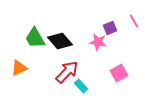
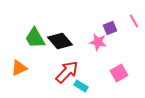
cyan rectangle: rotated 16 degrees counterclockwise
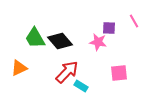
purple square: moved 1 px left; rotated 24 degrees clockwise
pink square: rotated 24 degrees clockwise
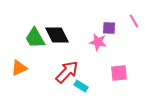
black diamond: moved 3 px left, 6 px up; rotated 15 degrees clockwise
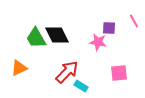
green trapezoid: moved 1 px right
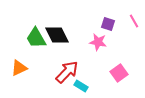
purple square: moved 1 px left, 4 px up; rotated 16 degrees clockwise
pink square: rotated 30 degrees counterclockwise
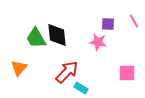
purple square: rotated 16 degrees counterclockwise
black diamond: rotated 20 degrees clockwise
orange triangle: rotated 24 degrees counterclockwise
pink square: moved 8 px right; rotated 36 degrees clockwise
cyan rectangle: moved 2 px down
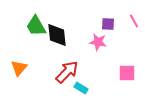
green trapezoid: moved 12 px up
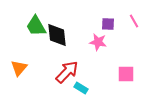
pink square: moved 1 px left, 1 px down
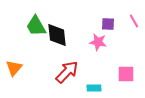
orange triangle: moved 5 px left
cyan rectangle: moved 13 px right; rotated 32 degrees counterclockwise
